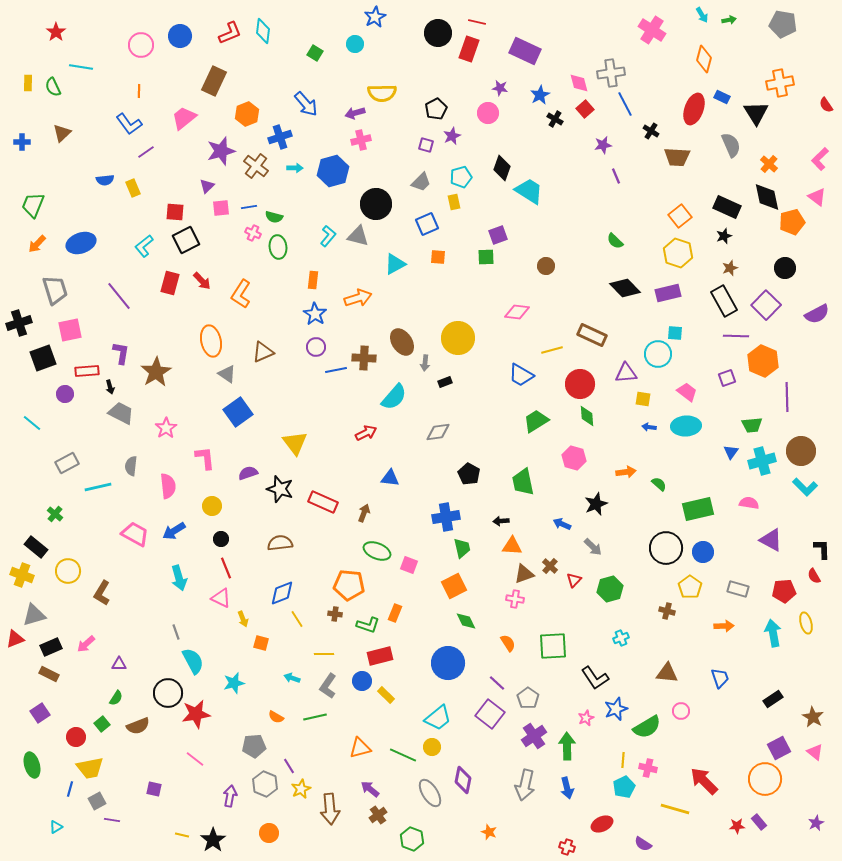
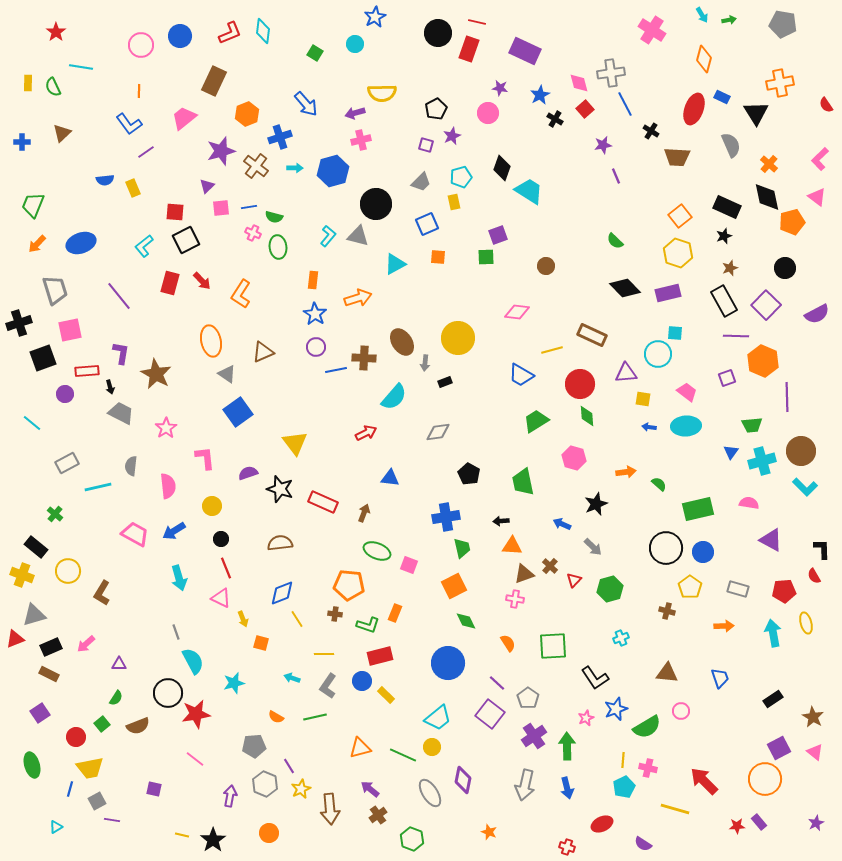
brown star at (156, 372): moved 2 px down; rotated 12 degrees counterclockwise
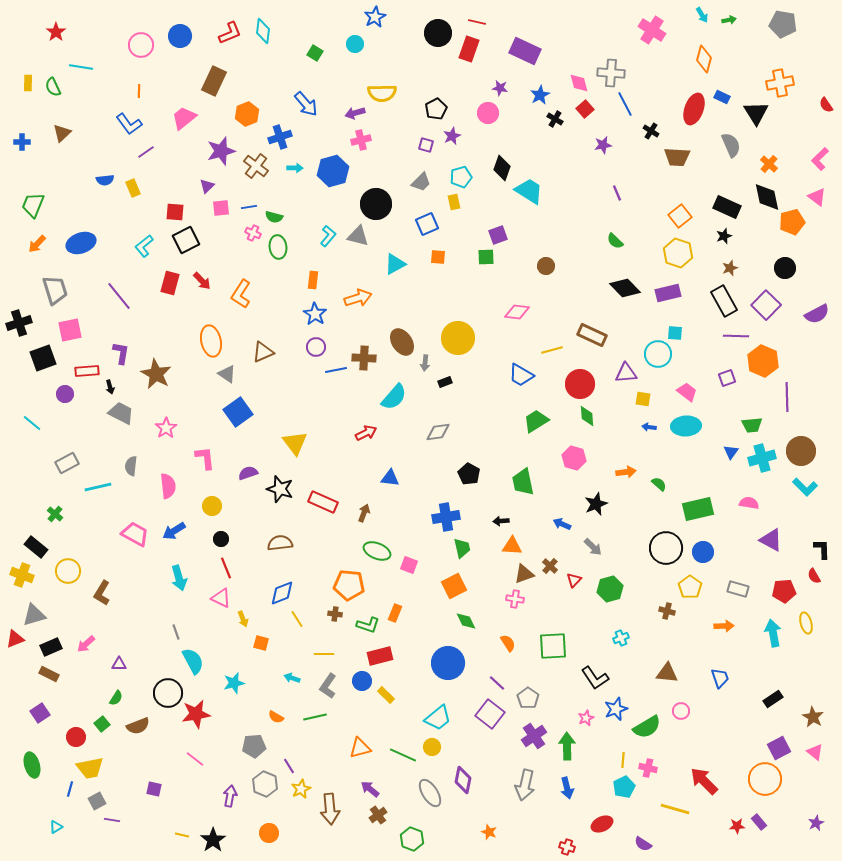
gray cross at (611, 73): rotated 12 degrees clockwise
purple line at (616, 176): moved 1 px right, 17 px down
cyan cross at (762, 461): moved 3 px up
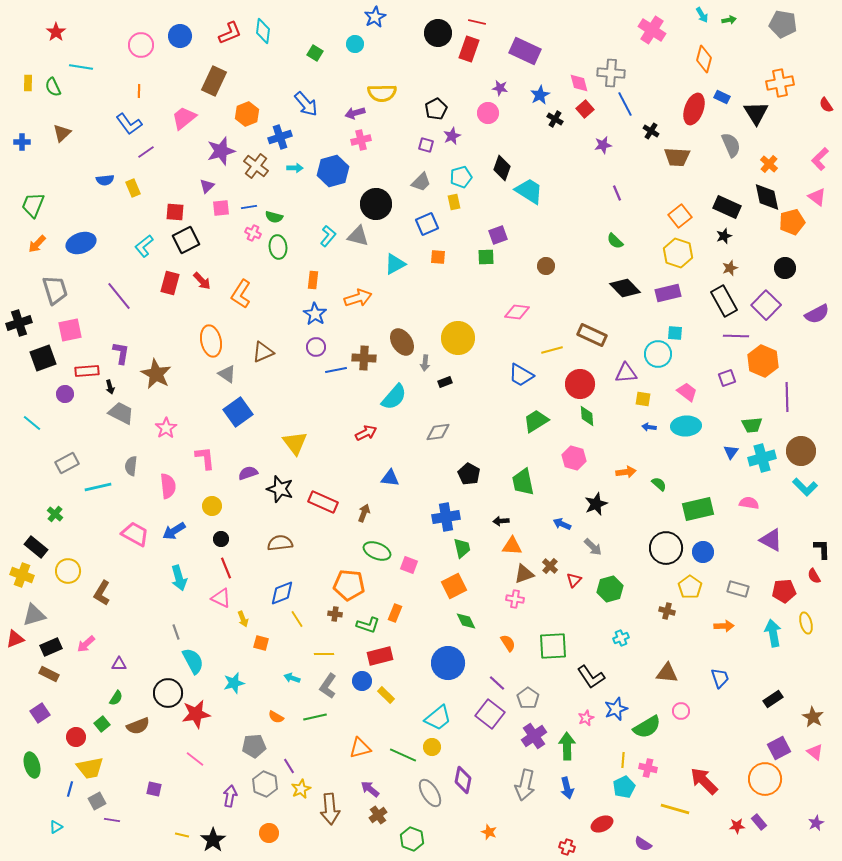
black L-shape at (595, 678): moved 4 px left, 1 px up
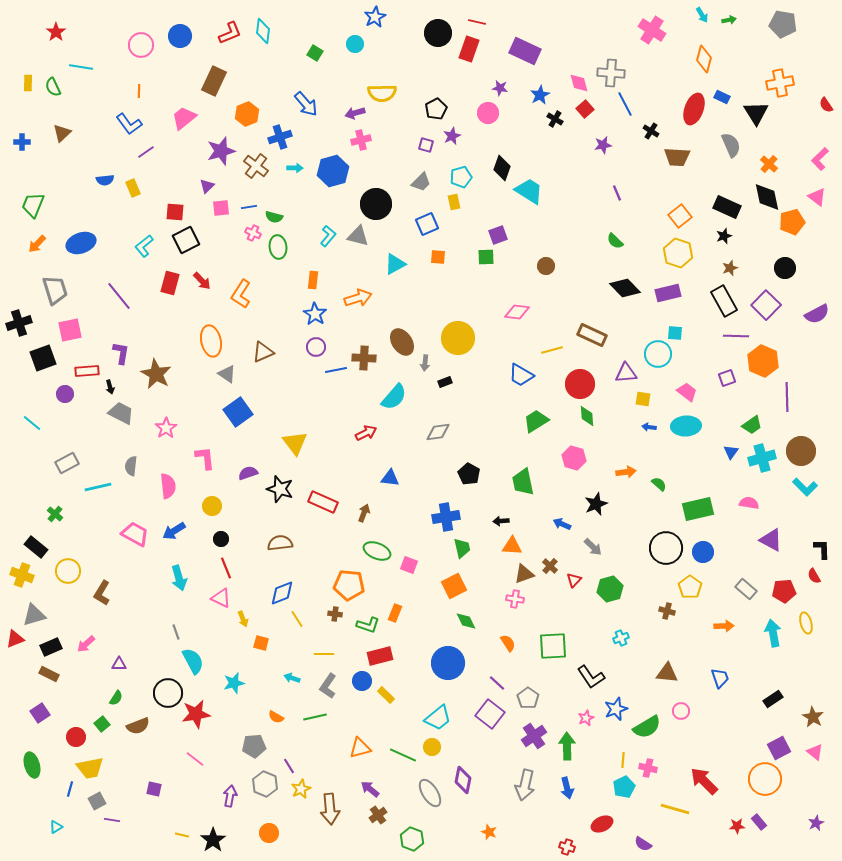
green trapezoid at (752, 425): rotated 30 degrees counterclockwise
gray rectangle at (738, 589): moved 8 px right; rotated 25 degrees clockwise
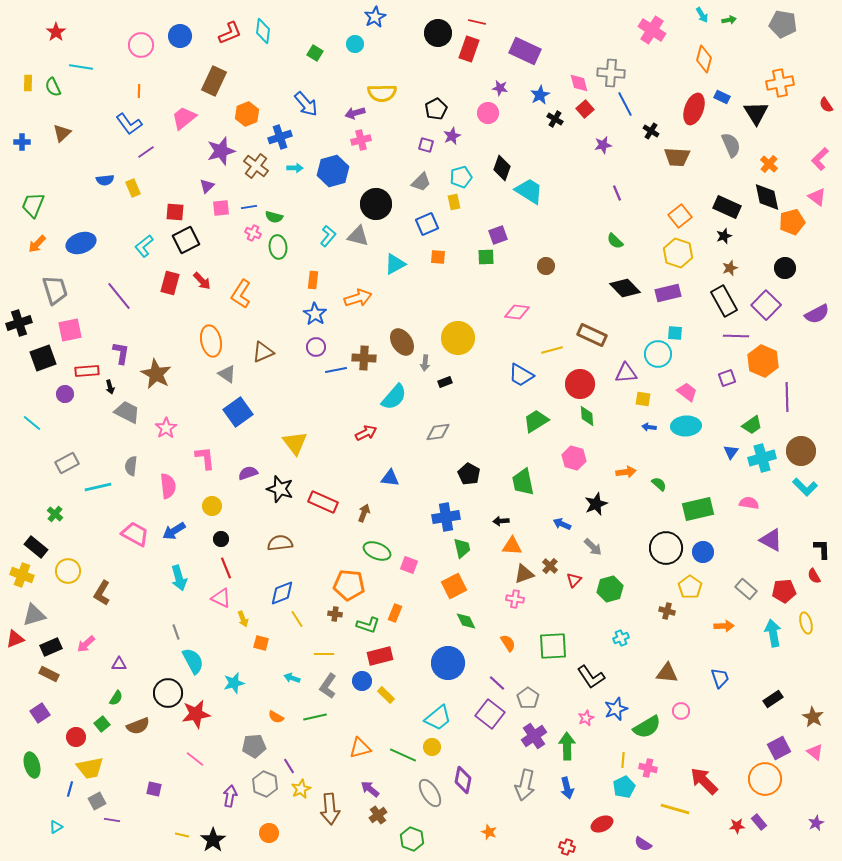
gray trapezoid at (121, 413): moved 6 px right, 1 px up
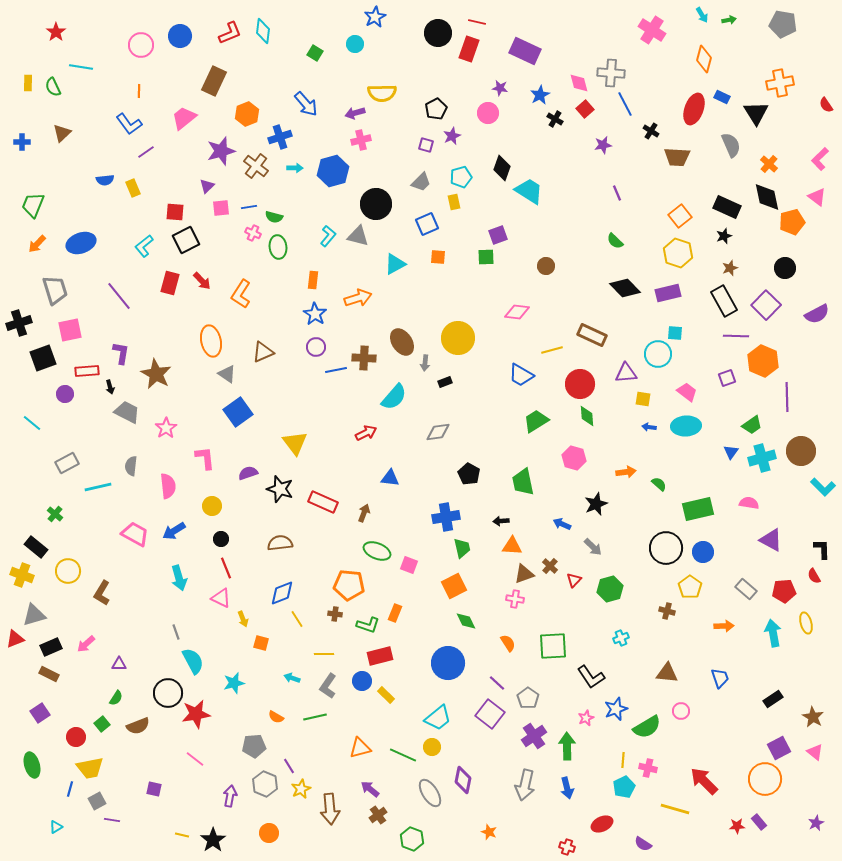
cyan L-shape at (805, 487): moved 18 px right
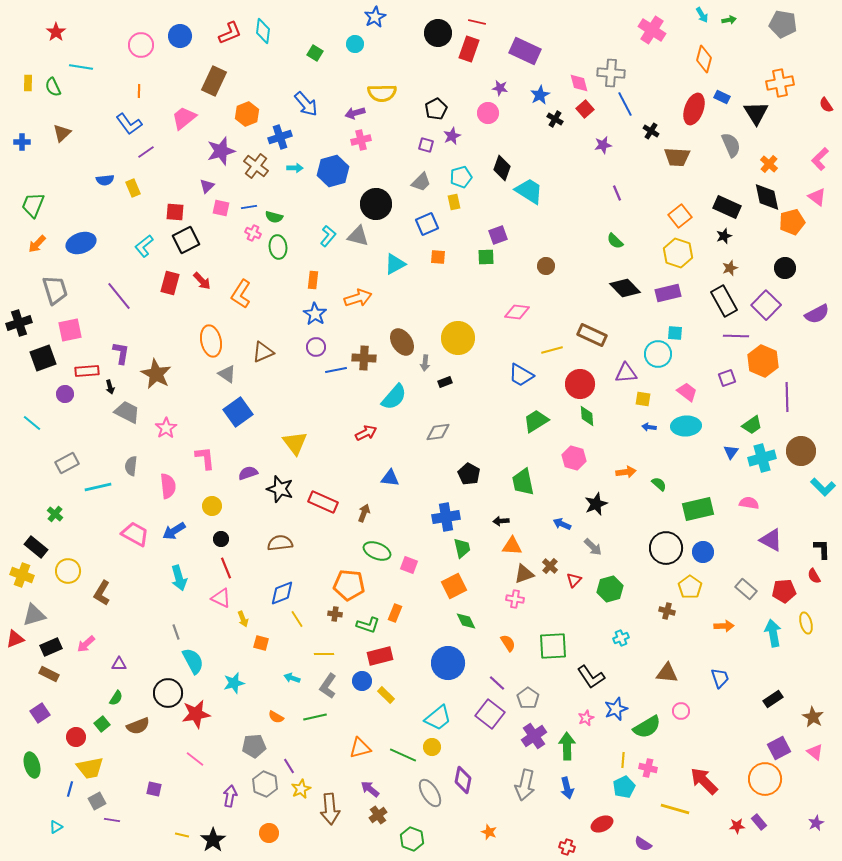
pink square at (221, 208): rotated 18 degrees clockwise
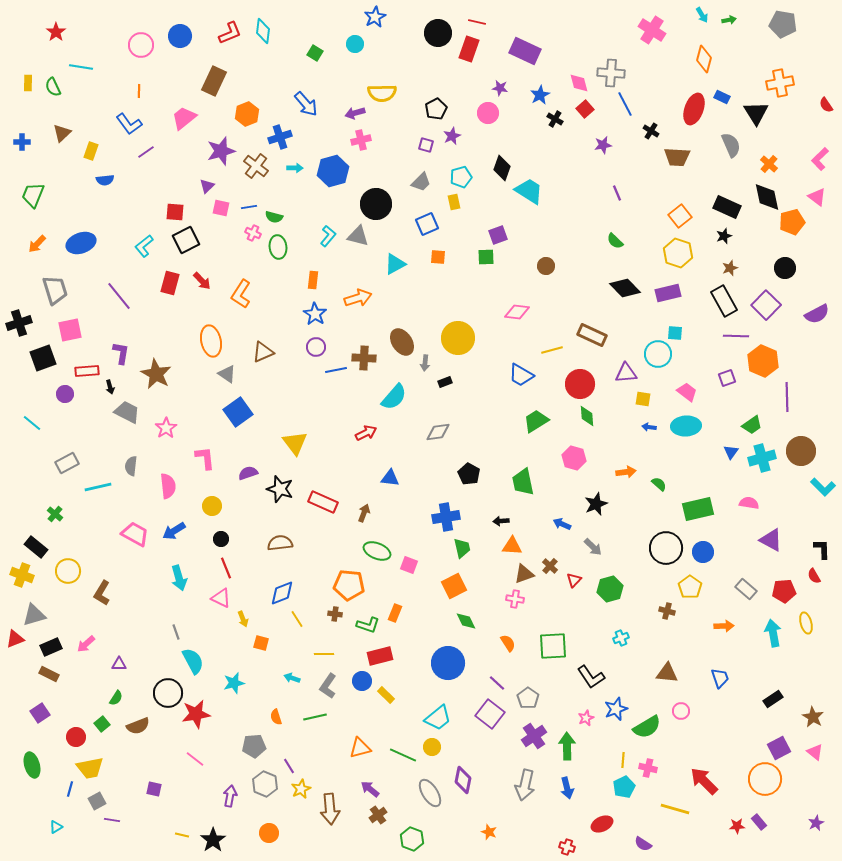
yellow rectangle at (133, 188): moved 42 px left, 37 px up; rotated 42 degrees clockwise
green trapezoid at (33, 205): moved 10 px up
orange semicircle at (276, 717): rotated 42 degrees clockwise
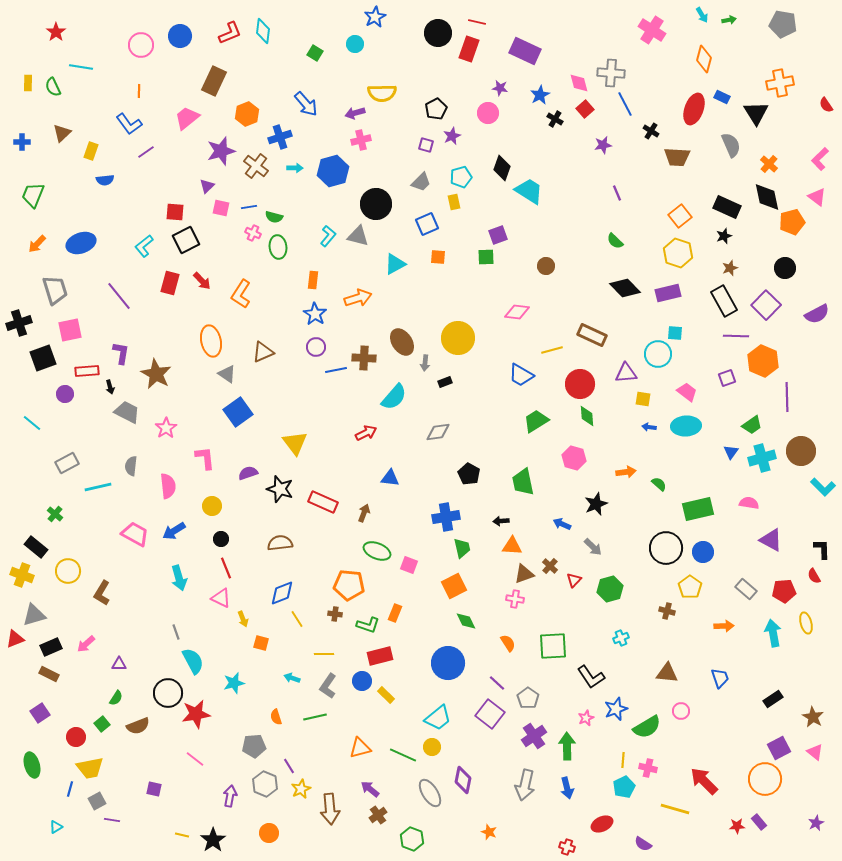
pink trapezoid at (184, 118): moved 3 px right
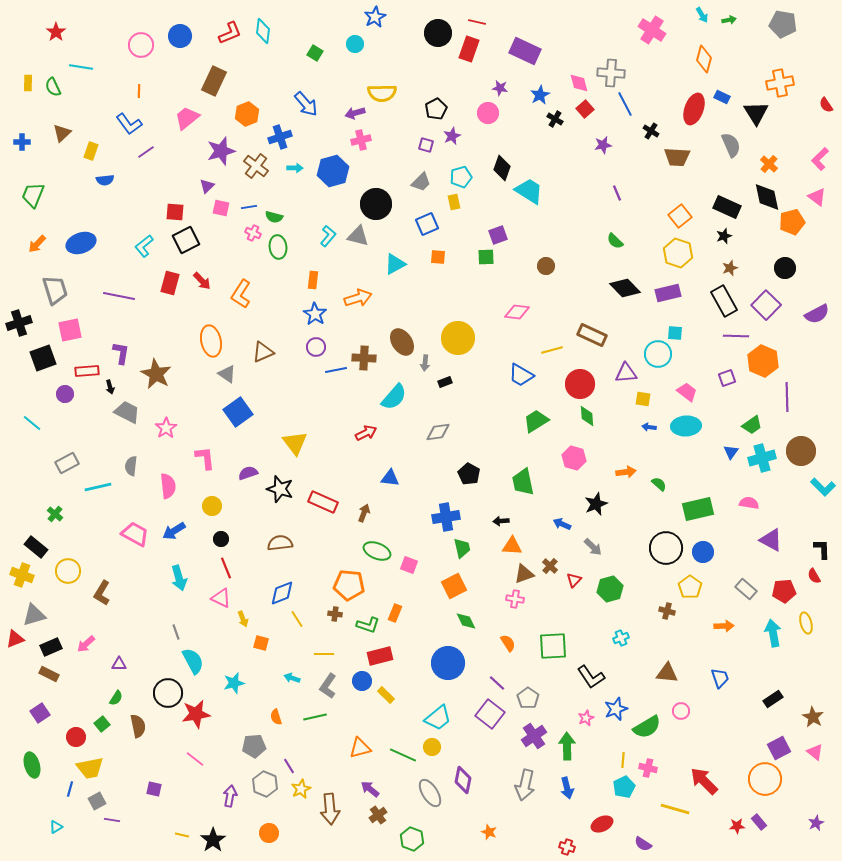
purple line at (119, 296): rotated 40 degrees counterclockwise
brown semicircle at (138, 726): rotated 80 degrees counterclockwise
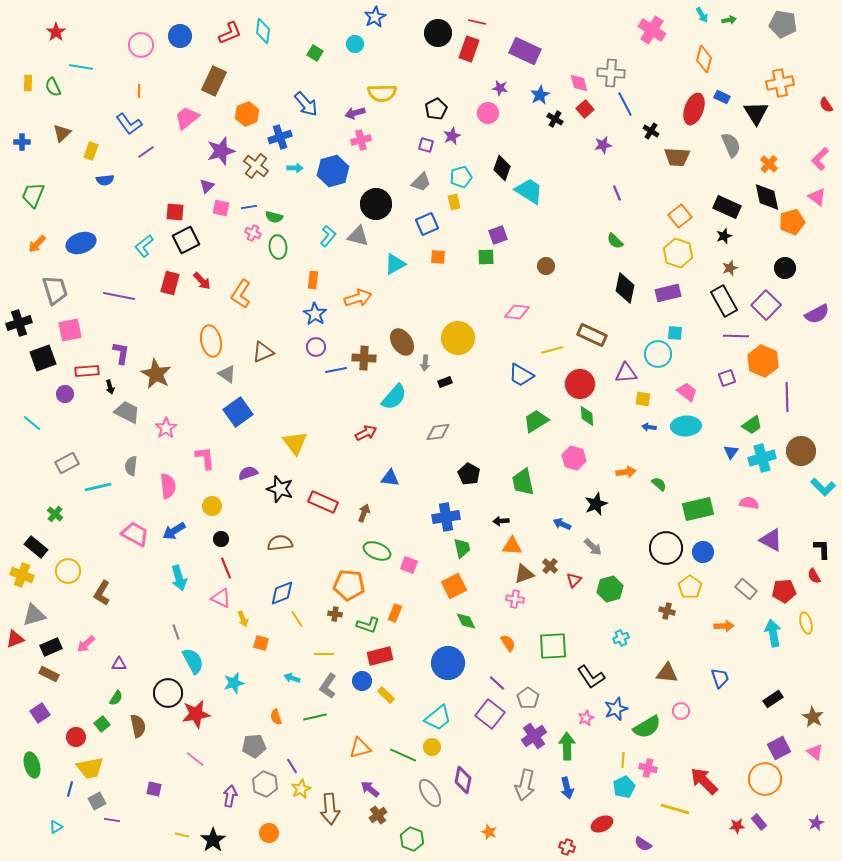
black diamond at (625, 288): rotated 56 degrees clockwise
purple line at (289, 766): moved 3 px right
